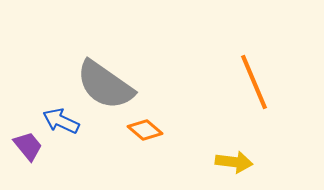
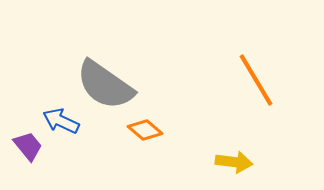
orange line: moved 2 px right, 2 px up; rotated 8 degrees counterclockwise
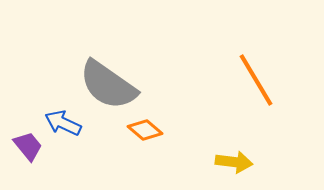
gray semicircle: moved 3 px right
blue arrow: moved 2 px right, 2 px down
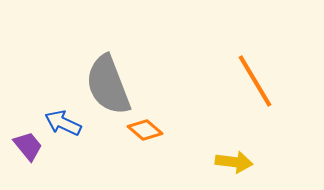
orange line: moved 1 px left, 1 px down
gray semicircle: rotated 34 degrees clockwise
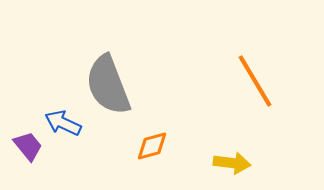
orange diamond: moved 7 px right, 16 px down; rotated 56 degrees counterclockwise
yellow arrow: moved 2 px left, 1 px down
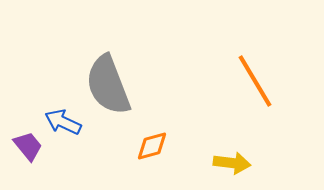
blue arrow: moved 1 px up
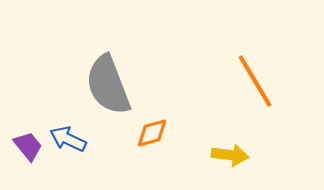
blue arrow: moved 5 px right, 17 px down
orange diamond: moved 13 px up
yellow arrow: moved 2 px left, 8 px up
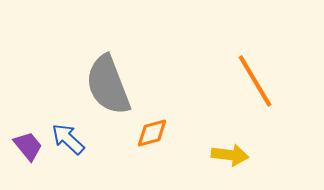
blue arrow: rotated 18 degrees clockwise
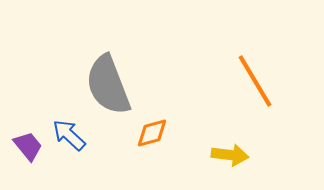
blue arrow: moved 1 px right, 4 px up
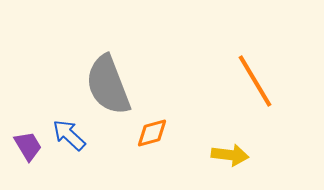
purple trapezoid: rotated 8 degrees clockwise
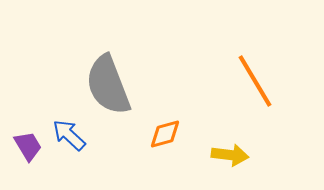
orange diamond: moved 13 px right, 1 px down
